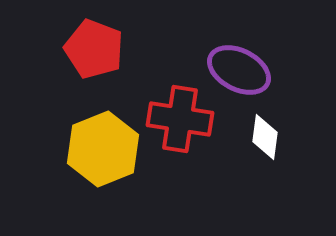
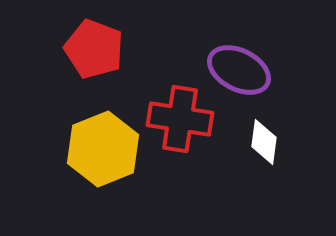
white diamond: moved 1 px left, 5 px down
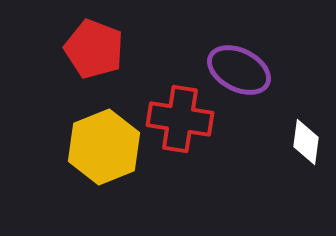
white diamond: moved 42 px right
yellow hexagon: moved 1 px right, 2 px up
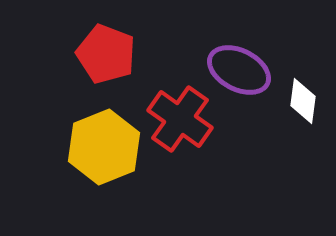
red pentagon: moved 12 px right, 5 px down
red cross: rotated 26 degrees clockwise
white diamond: moved 3 px left, 41 px up
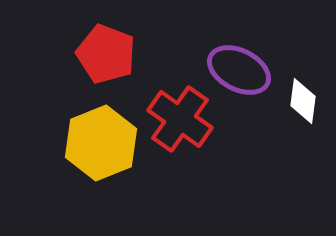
yellow hexagon: moved 3 px left, 4 px up
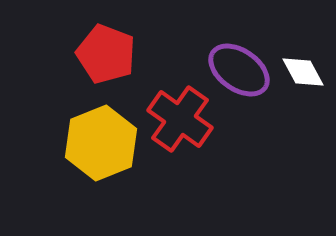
purple ellipse: rotated 8 degrees clockwise
white diamond: moved 29 px up; rotated 36 degrees counterclockwise
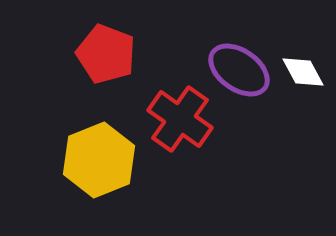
yellow hexagon: moved 2 px left, 17 px down
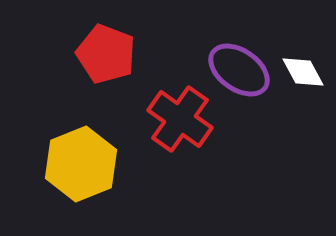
yellow hexagon: moved 18 px left, 4 px down
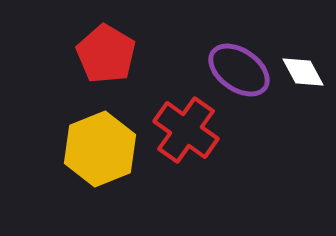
red pentagon: rotated 10 degrees clockwise
red cross: moved 6 px right, 11 px down
yellow hexagon: moved 19 px right, 15 px up
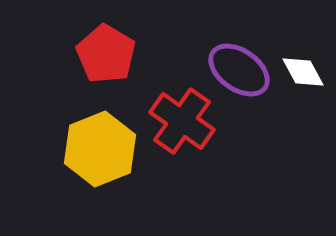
red cross: moved 4 px left, 9 px up
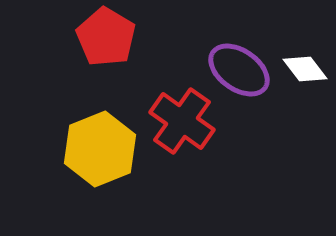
red pentagon: moved 17 px up
white diamond: moved 2 px right, 3 px up; rotated 9 degrees counterclockwise
